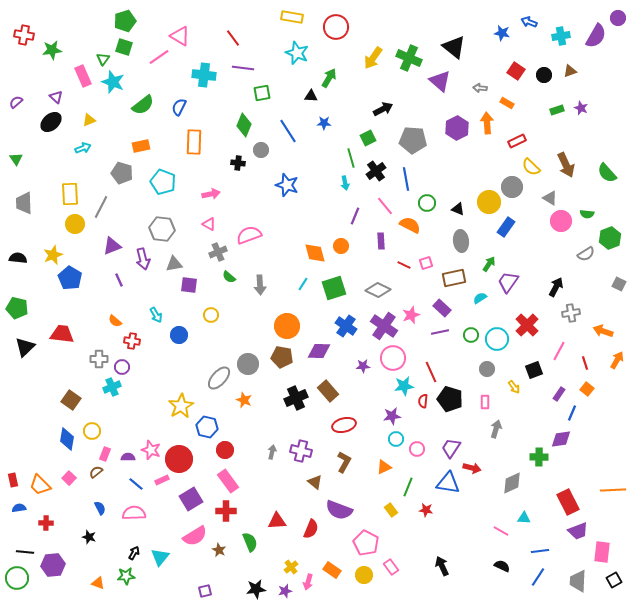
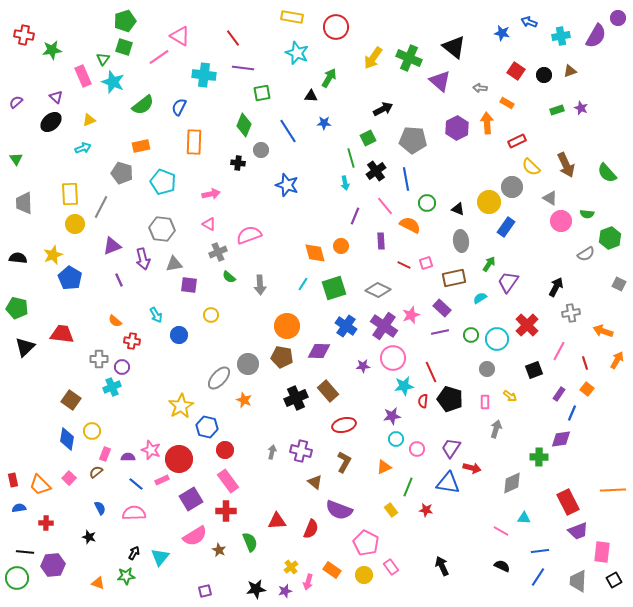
yellow arrow at (514, 387): moved 4 px left, 9 px down; rotated 16 degrees counterclockwise
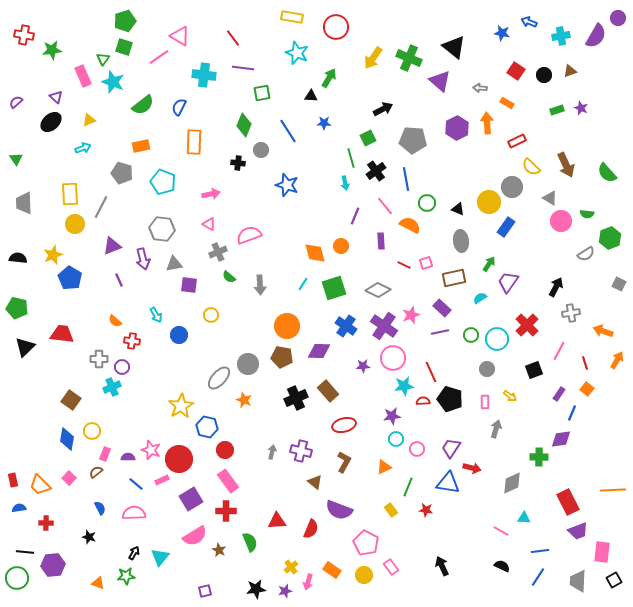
red semicircle at (423, 401): rotated 80 degrees clockwise
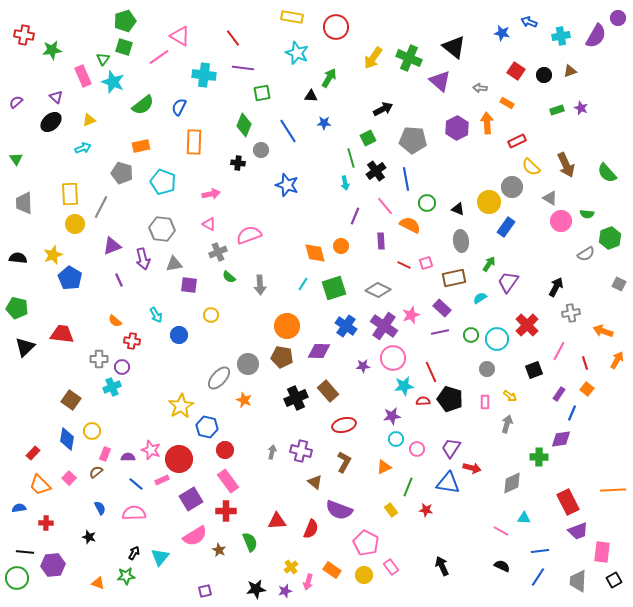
gray arrow at (496, 429): moved 11 px right, 5 px up
red rectangle at (13, 480): moved 20 px right, 27 px up; rotated 56 degrees clockwise
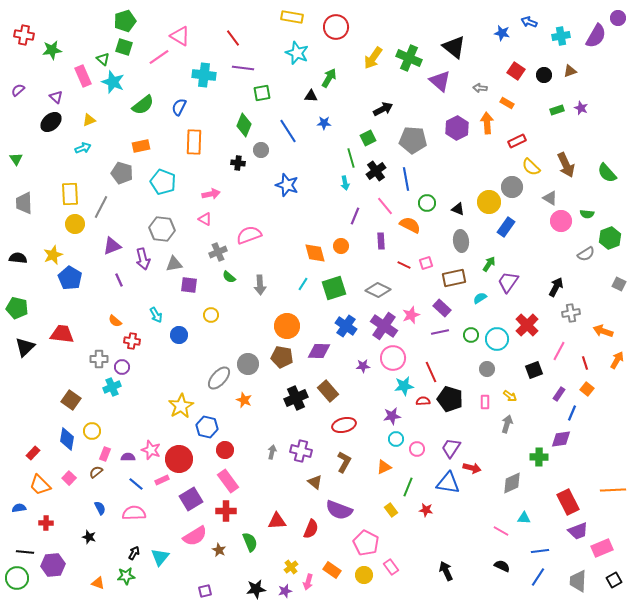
green triangle at (103, 59): rotated 24 degrees counterclockwise
purple semicircle at (16, 102): moved 2 px right, 12 px up
pink triangle at (209, 224): moved 4 px left, 5 px up
pink rectangle at (602, 552): moved 4 px up; rotated 60 degrees clockwise
black arrow at (442, 566): moved 4 px right, 5 px down
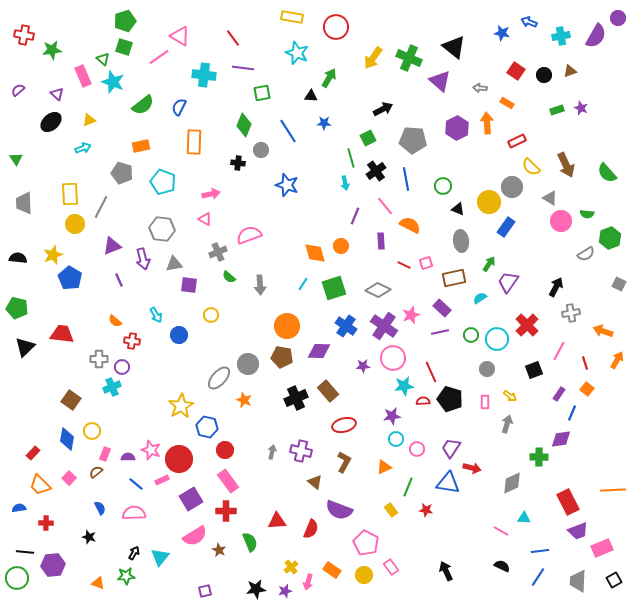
purple triangle at (56, 97): moved 1 px right, 3 px up
green circle at (427, 203): moved 16 px right, 17 px up
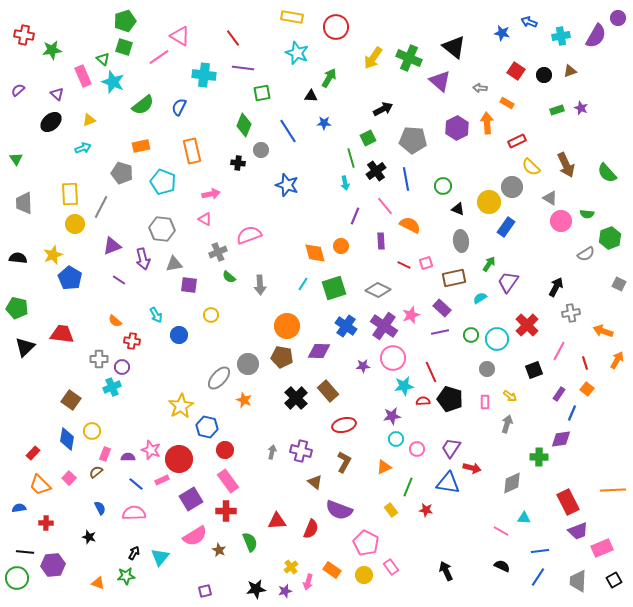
orange rectangle at (194, 142): moved 2 px left, 9 px down; rotated 15 degrees counterclockwise
purple line at (119, 280): rotated 32 degrees counterclockwise
black cross at (296, 398): rotated 20 degrees counterclockwise
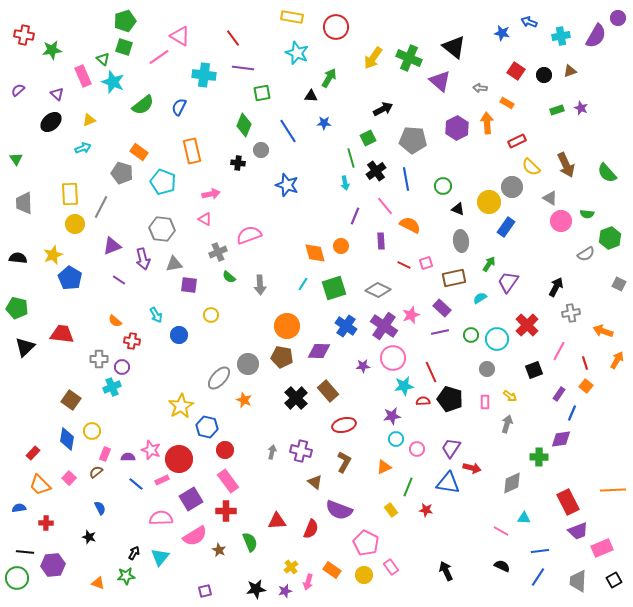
orange rectangle at (141, 146): moved 2 px left, 6 px down; rotated 48 degrees clockwise
orange square at (587, 389): moved 1 px left, 3 px up
pink semicircle at (134, 513): moved 27 px right, 5 px down
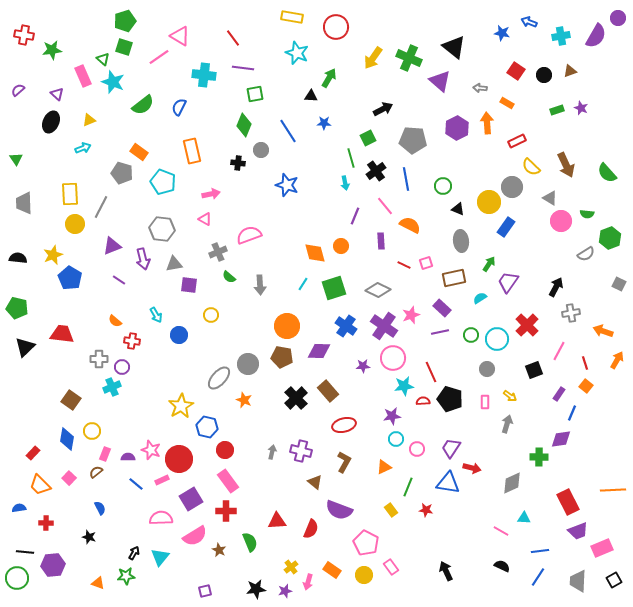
green square at (262, 93): moved 7 px left, 1 px down
black ellipse at (51, 122): rotated 25 degrees counterclockwise
